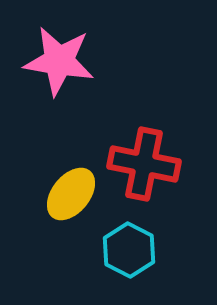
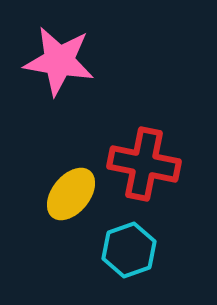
cyan hexagon: rotated 14 degrees clockwise
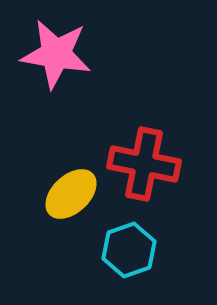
pink star: moved 3 px left, 7 px up
yellow ellipse: rotated 8 degrees clockwise
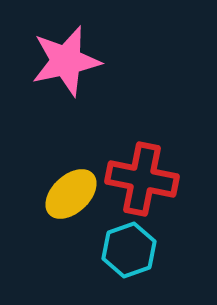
pink star: moved 10 px right, 7 px down; rotated 22 degrees counterclockwise
red cross: moved 2 px left, 15 px down
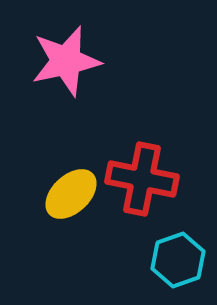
cyan hexagon: moved 49 px right, 10 px down
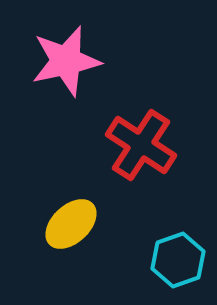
red cross: moved 1 px left, 34 px up; rotated 22 degrees clockwise
yellow ellipse: moved 30 px down
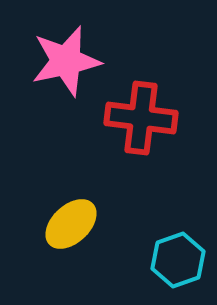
red cross: moved 27 px up; rotated 26 degrees counterclockwise
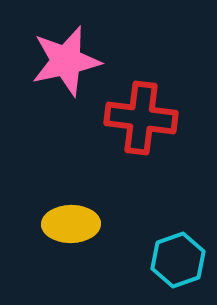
yellow ellipse: rotated 42 degrees clockwise
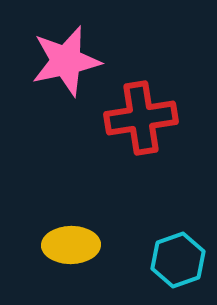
red cross: rotated 16 degrees counterclockwise
yellow ellipse: moved 21 px down
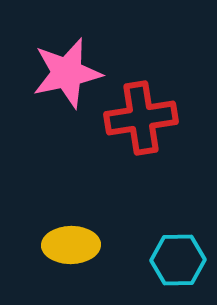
pink star: moved 1 px right, 12 px down
cyan hexagon: rotated 18 degrees clockwise
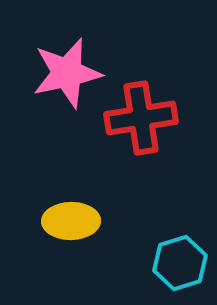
yellow ellipse: moved 24 px up
cyan hexagon: moved 2 px right, 3 px down; rotated 16 degrees counterclockwise
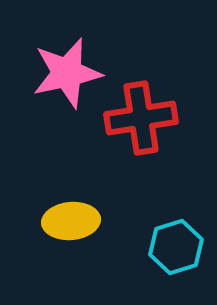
yellow ellipse: rotated 4 degrees counterclockwise
cyan hexagon: moved 4 px left, 16 px up
